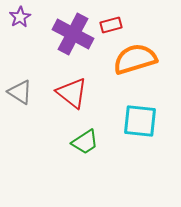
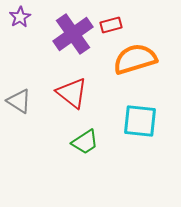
purple cross: rotated 27 degrees clockwise
gray triangle: moved 1 px left, 9 px down
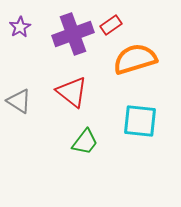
purple star: moved 10 px down
red rectangle: rotated 20 degrees counterclockwise
purple cross: rotated 15 degrees clockwise
red triangle: moved 1 px up
green trapezoid: rotated 20 degrees counterclockwise
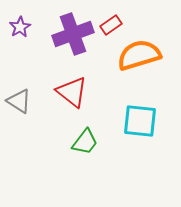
orange semicircle: moved 4 px right, 4 px up
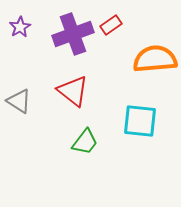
orange semicircle: moved 16 px right, 4 px down; rotated 12 degrees clockwise
red triangle: moved 1 px right, 1 px up
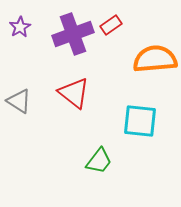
red triangle: moved 1 px right, 2 px down
green trapezoid: moved 14 px right, 19 px down
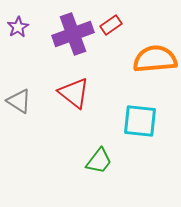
purple star: moved 2 px left
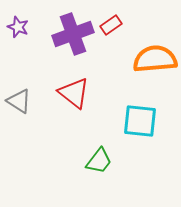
purple star: rotated 20 degrees counterclockwise
